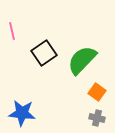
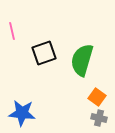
black square: rotated 15 degrees clockwise
green semicircle: rotated 28 degrees counterclockwise
orange square: moved 5 px down
gray cross: moved 2 px right
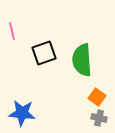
green semicircle: rotated 20 degrees counterclockwise
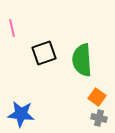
pink line: moved 3 px up
blue star: moved 1 px left, 1 px down
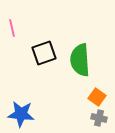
green semicircle: moved 2 px left
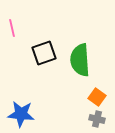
gray cross: moved 2 px left, 1 px down
